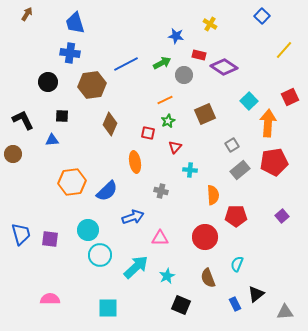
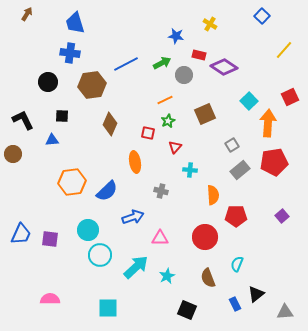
blue trapezoid at (21, 234): rotated 40 degrees clockwise
black square at (181, 305): moved 6 px right, 5 px down
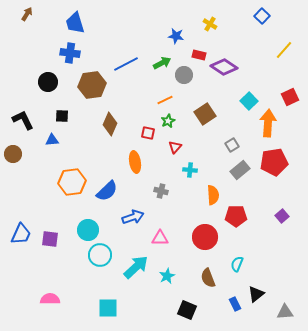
brown square at (205, 114): rotated 10 degrees counterclockwise
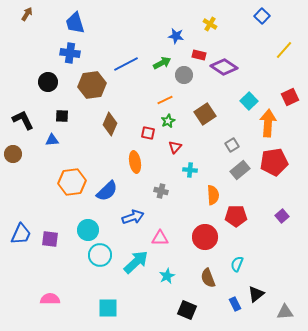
cyan arrow at (136, 267): moved 5 px up
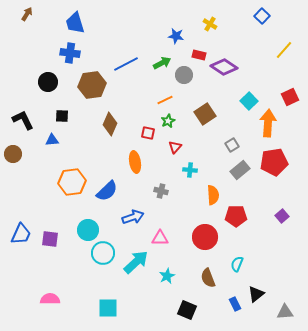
cyan circle at (100, 255): moved 3 px right, 2 px up
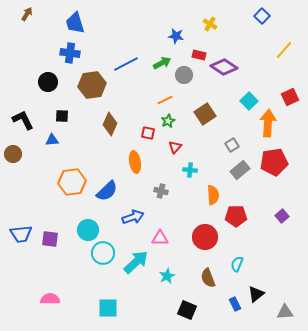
blue trapezoid at (21, 234): rotated 60 degrees clockwise
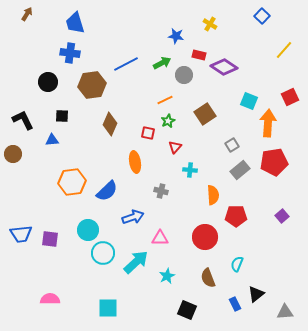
cyan square at (249, 101): rotated 24 degrees counterclockwise
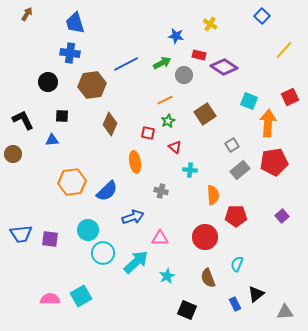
red triangle at (175, 147): rotated 32 degrees counterclockwise
cyan square at (108, 308): moved 27 px left, 12 px up; rotated 30 degrees counterclockwise
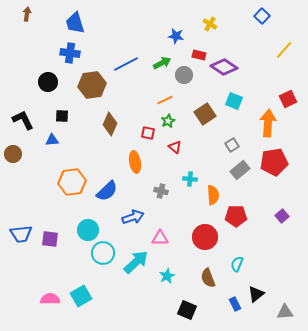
brown arrow at (27, 14): rotated 24 degrees counterclockwise
red square at (290, 97): moved 2 px left, 2 px down
cyan square at (249, 101): moved 15 px left
cyan cross at (190, 170): moved 9 px down
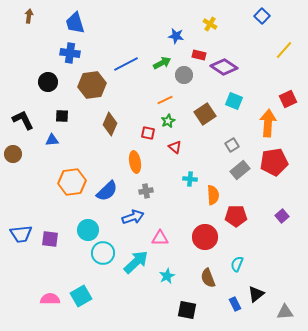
brown arrow at (27, 14): moved 2 px right, 2 px down
gray cross at (161, 191): moved 15 px left; rotated 24 degrees counterclockwise
black square at (187, 310): rotated 12 degrees counterclockwise
